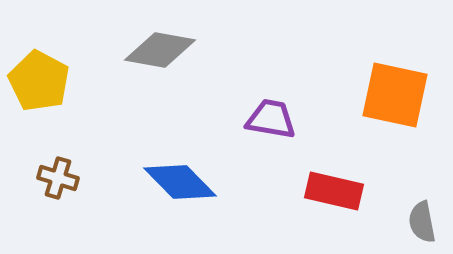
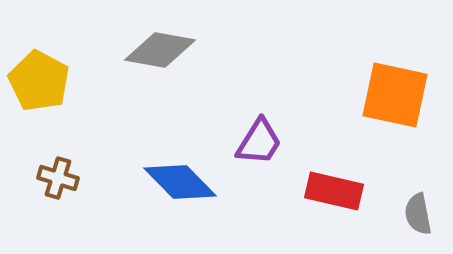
purple trapezoid: moved 12 px left, 23 px down; rotated 112 degrees clockwise
gray semicircle: moved 4 px left, 8 px up
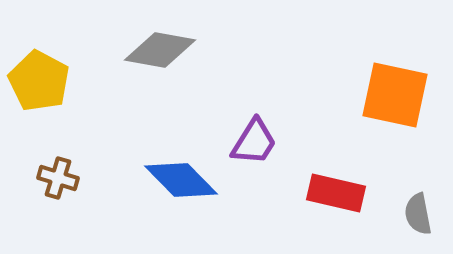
purple trapezoid: moved 5 px left
blue diamond: moved 1 px right, 2 px up
red rectangle: moved 2 px right, 2 px down
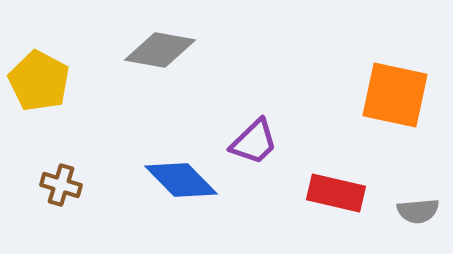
purple trapezoid: rotated 14 degrees clockwise
brown cross: moved 3 px right, 7 px down
gray semicircle: moved 3 px up; rotated 84 degrees counterclockwise
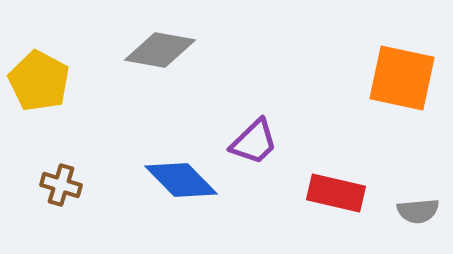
orange square: moved 7 px right, 17 px up
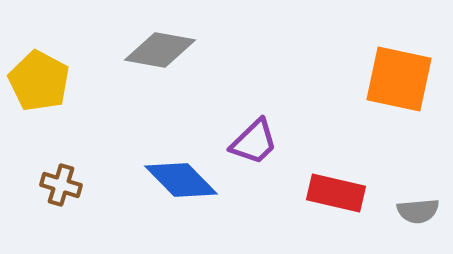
orange square: moved 3 px left, 1 px down
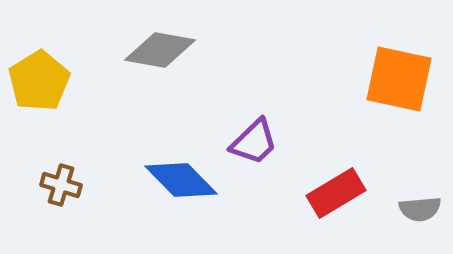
yellow pentagon: rotated 12 degrees clockwise
red rectangle: rotated 44 degrees counterclockwise
gray semicircle: moved 2 px right, 2 px up
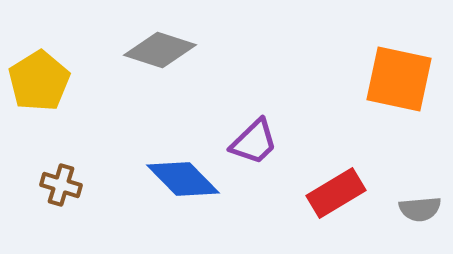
gray diamond: rotated 8 degrees clockwise
blue diamond: moved 2 px right, 1 px up
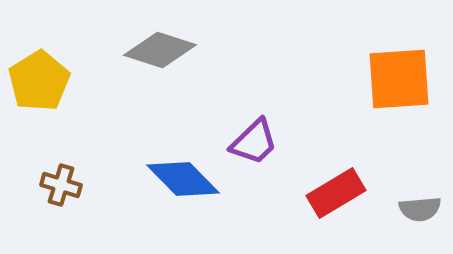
orange square: rotated 16 degrees counterclockwise
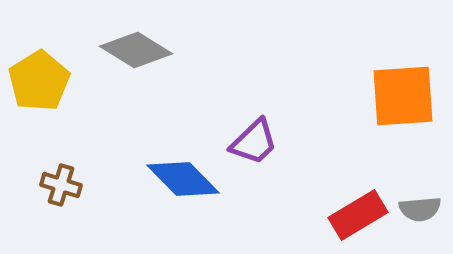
gray diamond: moved 24 px left; rotated 14 degrees clockwise
orange square: moved 4 px right, 17 px down
red rectangle: moved 22 px right, 22 px down
